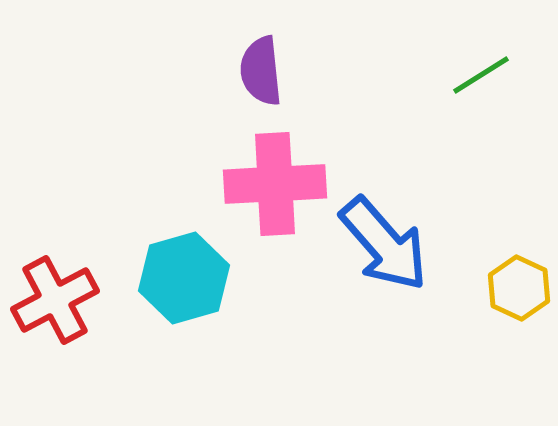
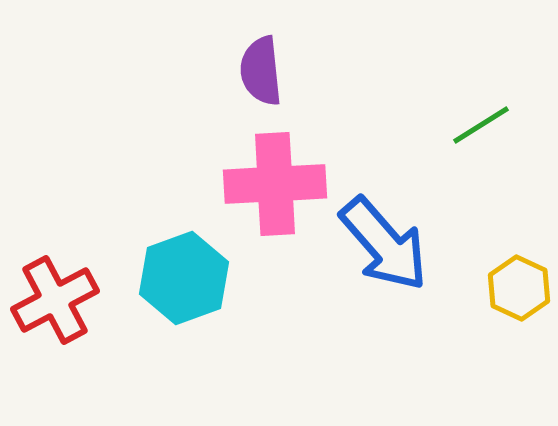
green line: moved 50 px down
cyan hexagon: rotated 4 degrees counterclockwise
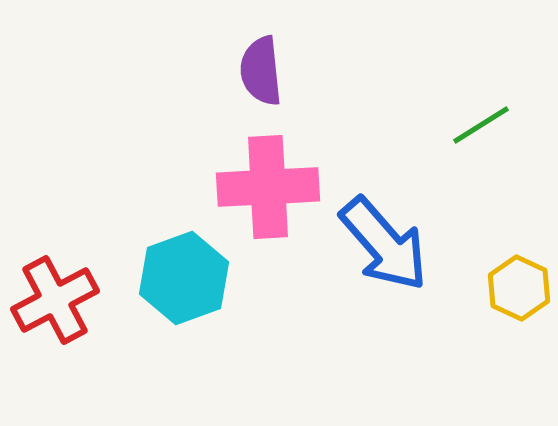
pink cross: moved 7 px left, 3 px down
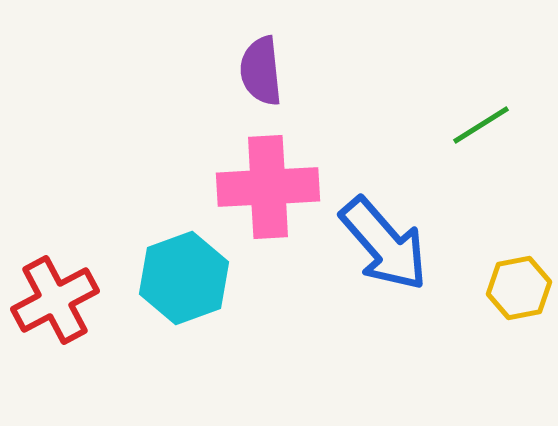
yellow hexagon: rotated 24 degrees clockwise
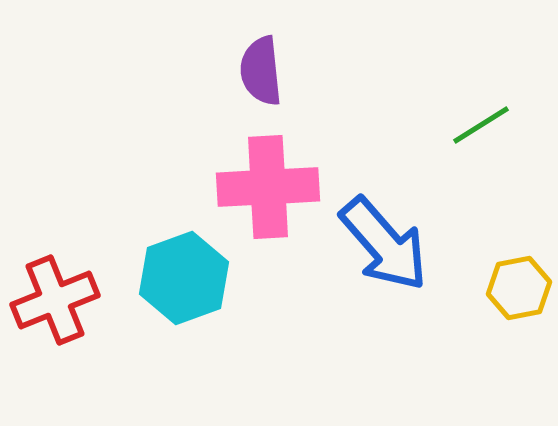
red cross: rotated 6 degrees clockwise
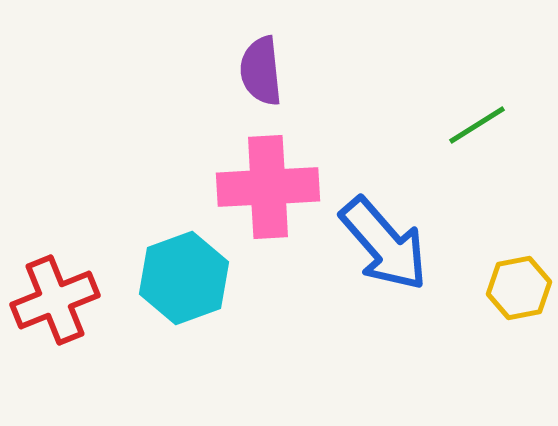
green line: moved 4 px left
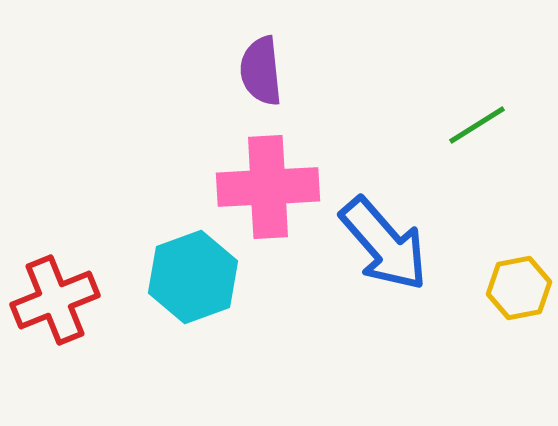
cyan hexagon: moved 9 px right, 1 px up
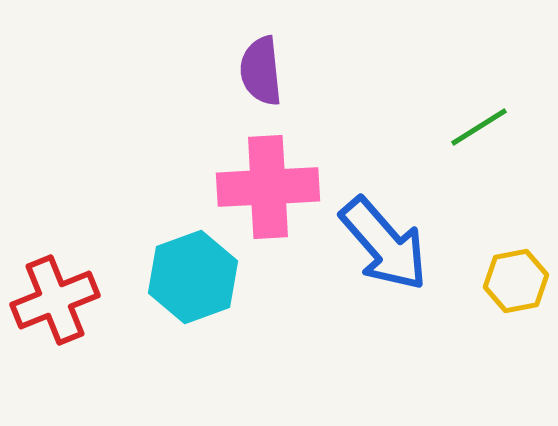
green line: moved 2 px right, 2 px down
yellow hexagon: moved 3 px left, 7 px up
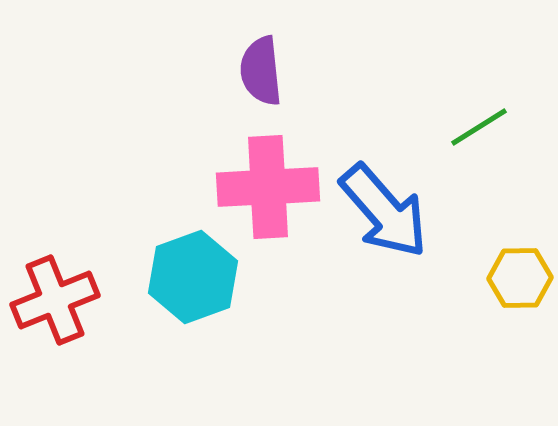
blue arrow: moved 33 px up
yellow hexagon: moved 4 px right, 3 px up; rotated 10 degrees clockwise
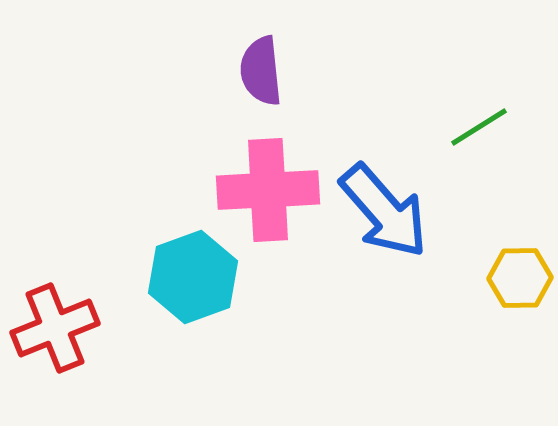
pink cross: moved 3 px down
red cross: moved 28 px down
